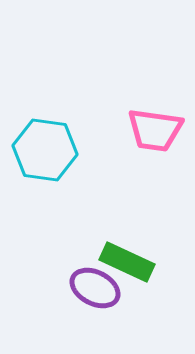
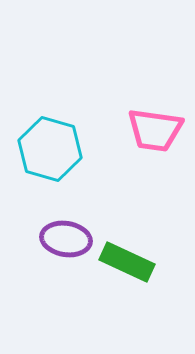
cyan hexagon: moved 5 px right, 1 px up; rotated 8 degrees clockwise
purple ellipse: moved 29 px left, 49 px up; rotated 18 degrees counterclockwise
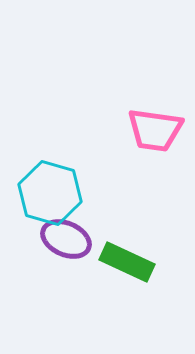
cyan hexagon: moved 44 px down
purple ellipse: rotated 15 degrees clockwise
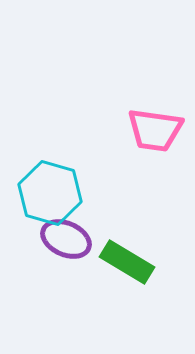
green rectangle: rotated 6 degrees clockwise
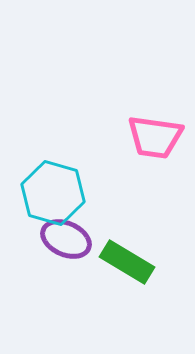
pink trapezoid: moved 7 px down
cyan hexagon: moved 3 px right
